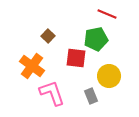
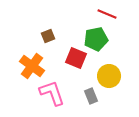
brown square: rotated 24 degrees clockwise
red square: rotated 15 degrees clockwise
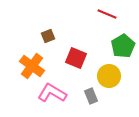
green pentagon: moved 27 px right, 7 px down; rotated 20 degrees counterclockwise
pink L-shape: rotated 40 degrees counterclockwise
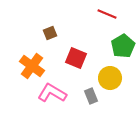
brown square: moved 2 px right, 3 px up
yellow circle: moved 1 px right, 2 px down
